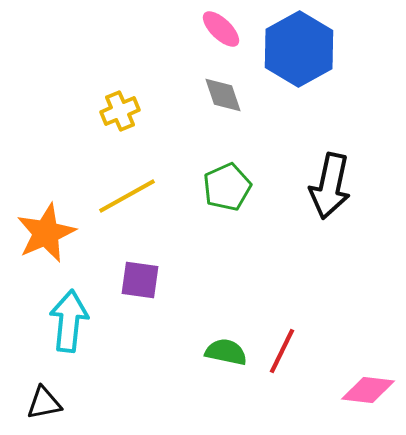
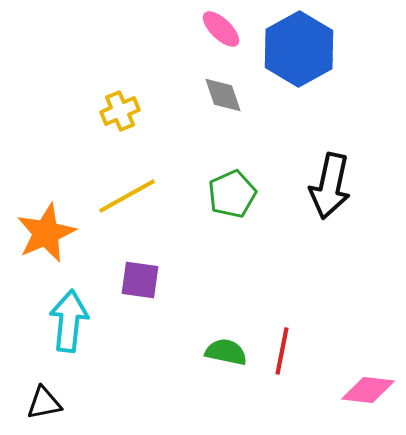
green pentagon: moved 5 px right, 7 px down
red line: rotated 15 degrees counterclockwise
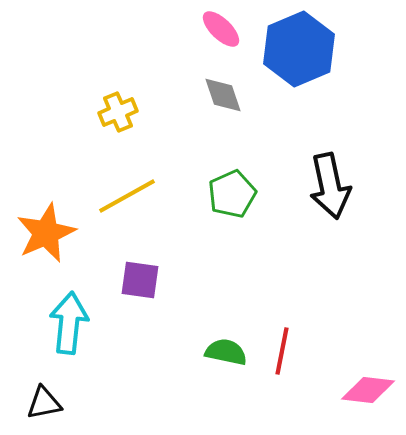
blue hexagon: rotated 6 degrees clockwise
yellow cross: moved 2 px left, 1 px down
black arrow: rotated 24 degrees counterclockwise
cyan arrow: moved 2 px down
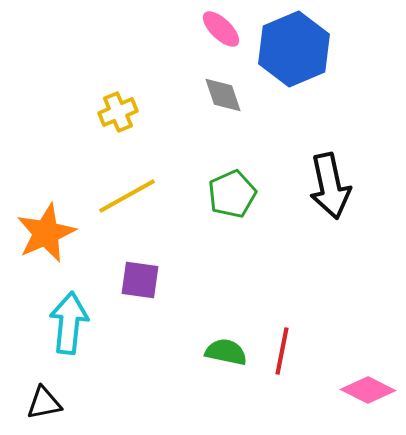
blue hexagon: moved 5 px left
pink diamond: rotated 20 degrees clockwise
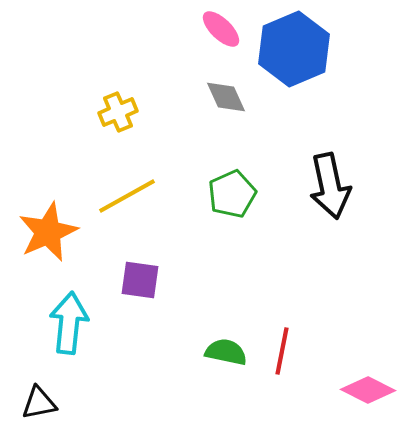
gray diamond: moved 3 px right, 2 px down; rotated 6 degrees counterclockwise
orange star: moved 2 px right, 1 px up
black triangle: moved 5 px left
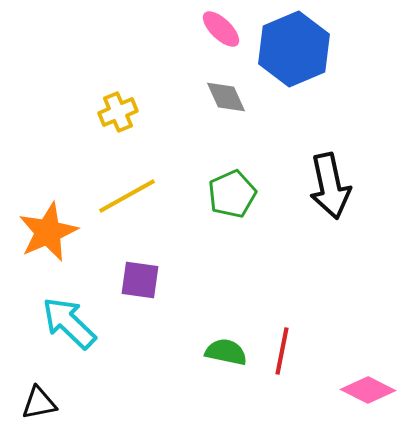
cyan arrow: rotated 52 degrees counterclockwise
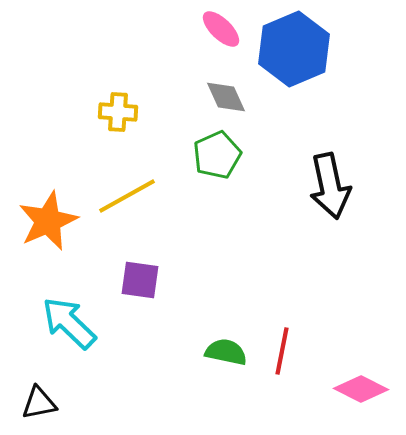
yellow cross: rotated 27 degrees clockwise
green pentagon: moved 15 px left, 39 px up
orange star: moved 11 px up
pink diamond: moved 7 px left, 1 px up
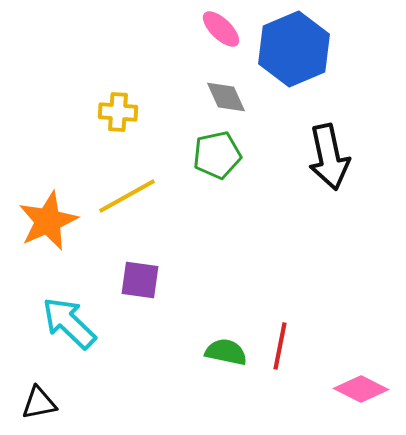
green pentagon: rotated 12 degrees clockwise
black arrow: moved 1 px left, 29 px up
red line: moved 2 px left, 5 px up
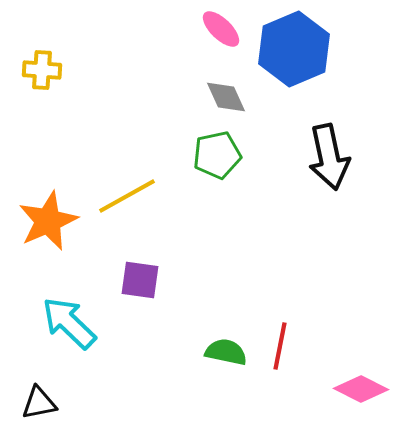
yellow cross: moved 76 px left, 42 px up
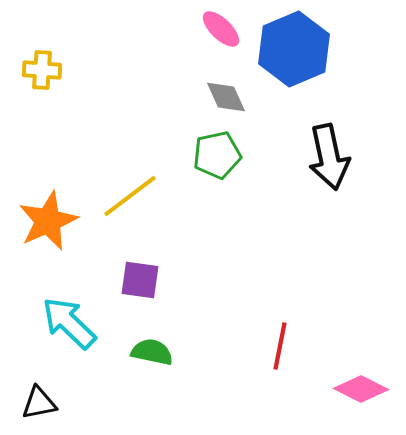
yellow line: moved 3 px right; rotated 8 degrees counterclockwise
green semicircle: moved 74 px left
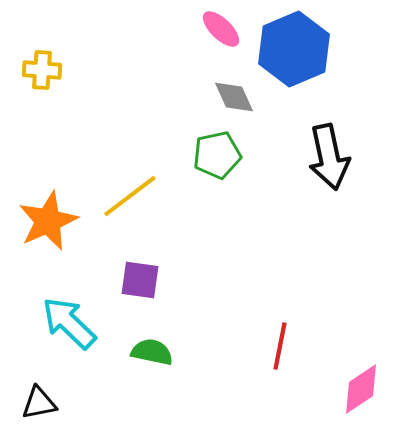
gray diamond: moved 8 px right
pink diamond: rotated 60 degrees counterclockwise
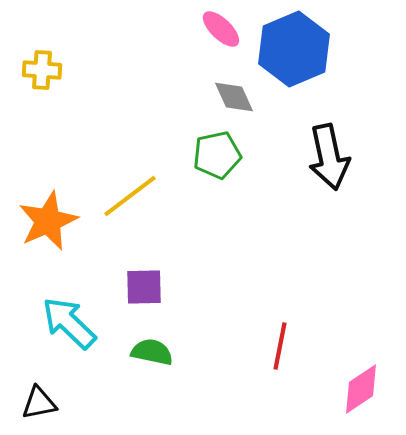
purple square: moved 4 px right, 7 px down; rotated 9 degrees counterclockwise
